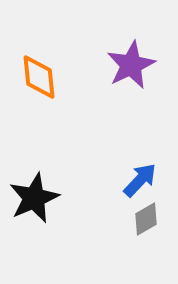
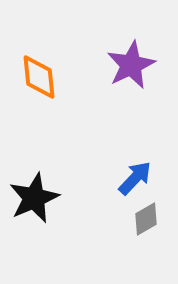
blue arrow: moved 5 px left, 2 px up
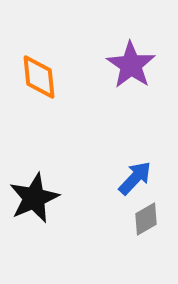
purple star: rotated 12 degrees counterclockwise
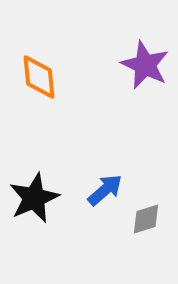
purple star: moved 14 px right; rotated 9 degrees counterclockwise
blue arrow: moved 30 px left, 12 px down; rotated 6 degrees clockwise
gray diamond: rotated 12 degrees clockwise
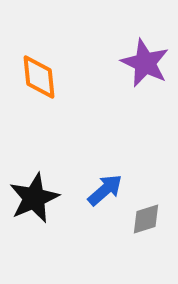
purple star: moved 2 px up
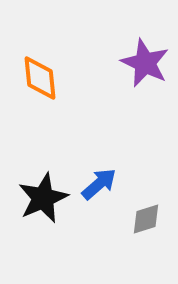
orange diamond: moved 1 px right, 1 px down
blue arrow: moved 6 px left, 6 px up
black star: moved 9 px right
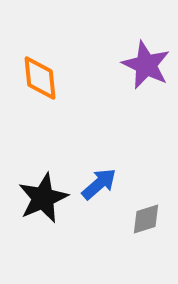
purple star: moved 1 px right, 2 px down
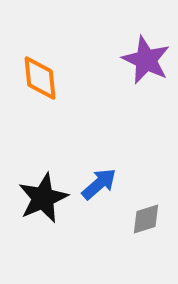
purple star: moved 5 px up
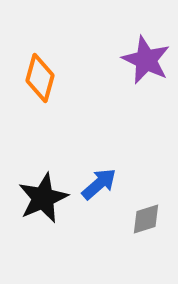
orange diamond: rotated 21 degrees clockwise
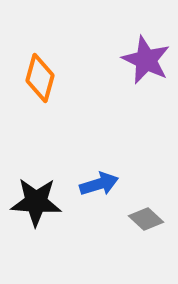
blue arrow: rotated 24 degrees clockwise
black star: moved 7 px left, 4 px down; rotated 27 degrees clockwise
gray diamond: rotated 60 degrees clockwise
